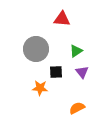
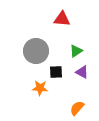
gray circle: moved 2 px down
purple triangle: rotated 24 degrees counterclockwise
orange semicircle: rotated 21 degrees counterclockwise
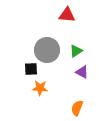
red triangle: moved 5 px right, 4 px up
gray circle: moved 11 px right, 1 px up
black square: moved 25 px left, 3 px up
orange semicircle: rotated 21 degrees counterclockwise
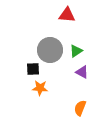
gray circle: moved 3 px right
black square: moved 2 px right
orange semicircle: moved 3 px right
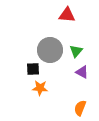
green triangle: rotated 16 degrees counterclockwise
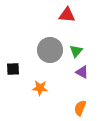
black square: moved 20 px left
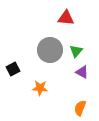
red triangle: moved 1 px left, 3 px down
black square: rotated 24 degrees counterclockwise
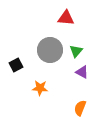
black square: moved 3 px right, 4 px up
